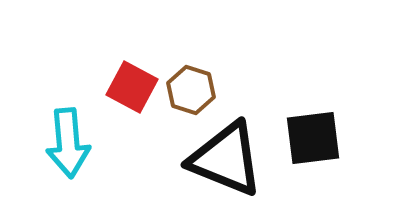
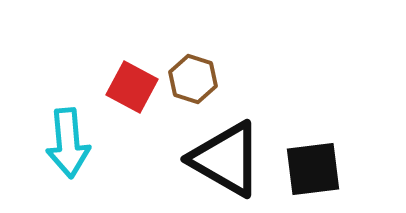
brown hexagon: moved 2 px right, 11 px up
black square: moved 31 px down
black triangle: rotated 8 degrees clockwise
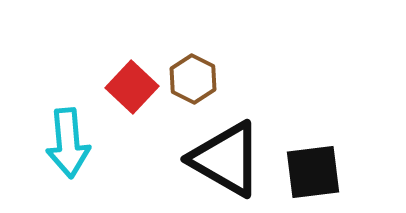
brown hexagon: rotated 9 degrees clockwise
red square: rotated 15 degrees clockwise
black square: moved 3 px down
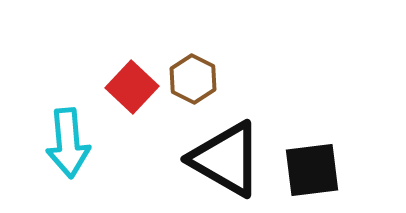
black square: moved 1 px left, 2 px up
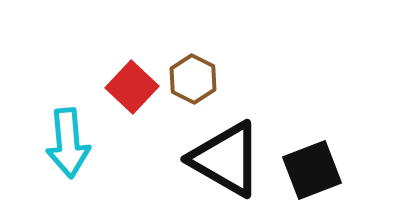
black square: rotated 14 degrees counterclockwise
